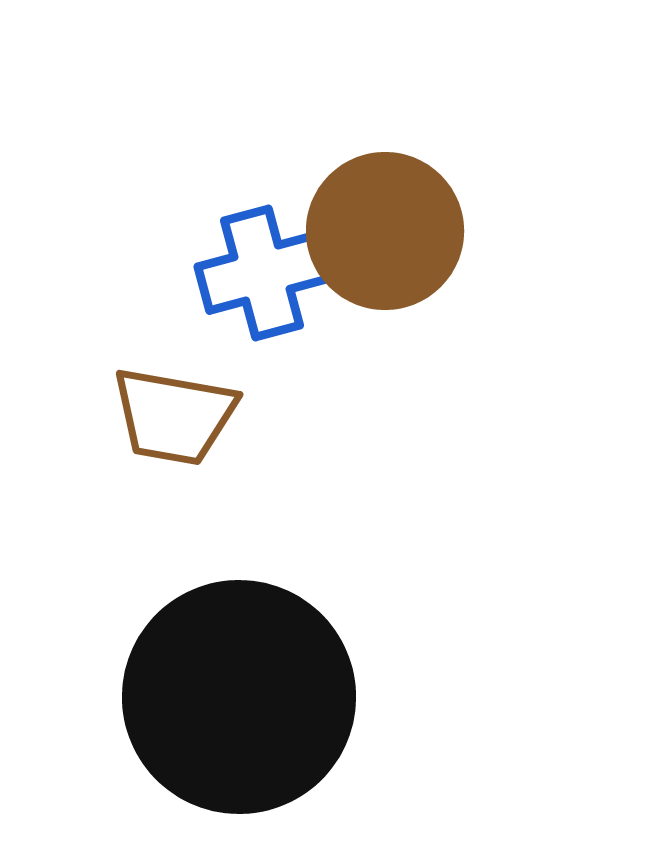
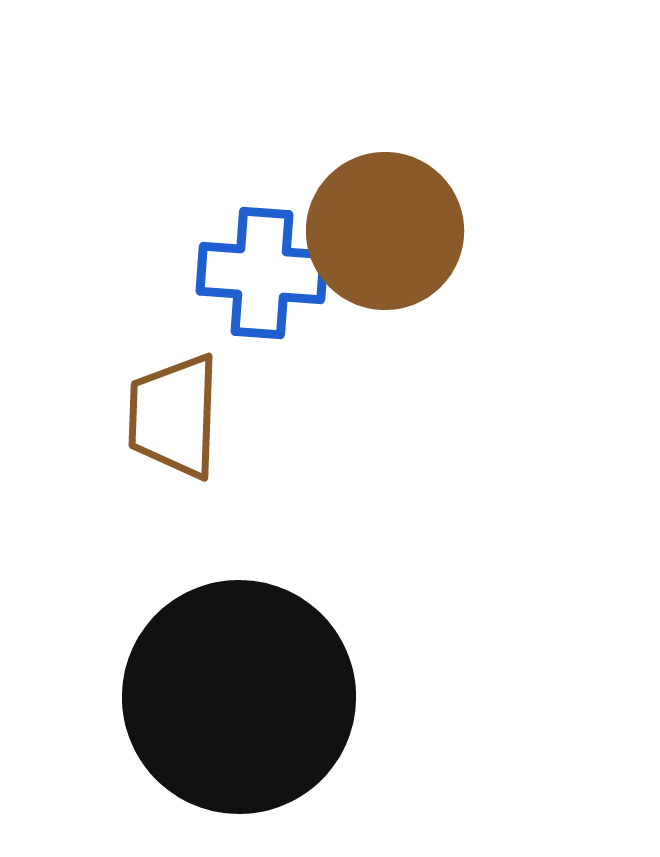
blue cross: rotated 19 degrees clockwise
brown trapezoid: rotated 82 degrees clockwise
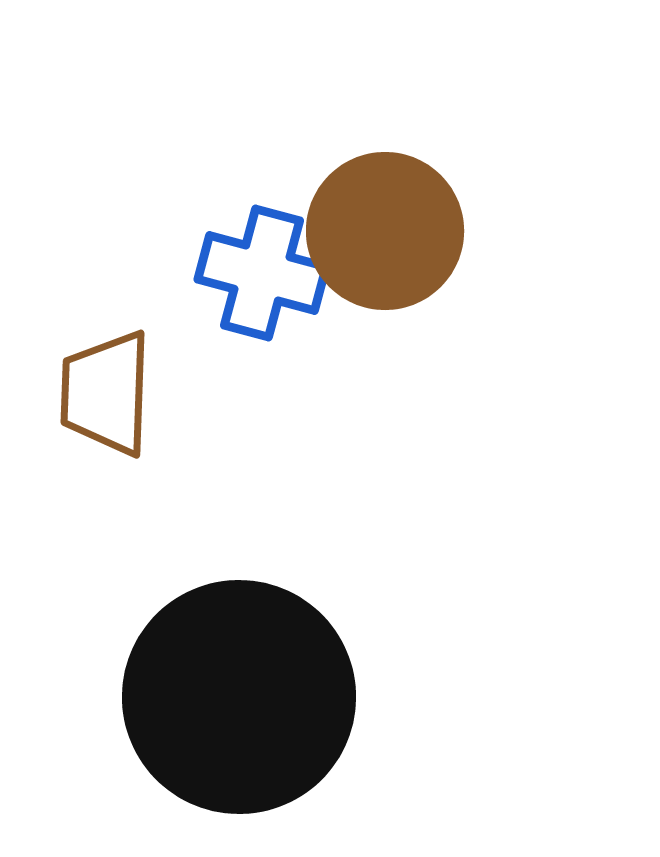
blue cross: rotated 11 degrees clockwise
brown trapezoid: moved 68 px left, 23 px up
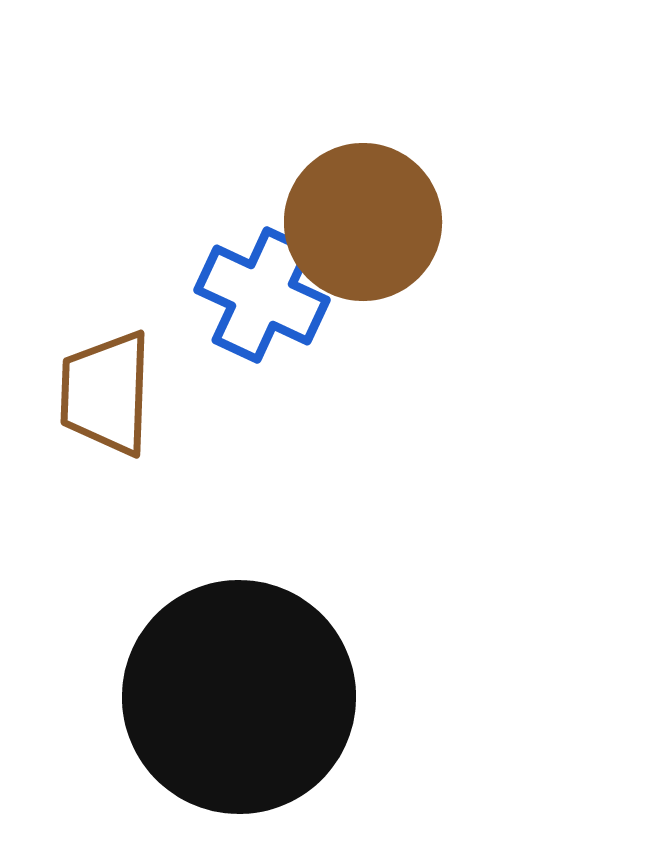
brown circle: moved 22 px left, 9 px up
blue cross: moved 22 px down; rotated 10 degrees clockwise
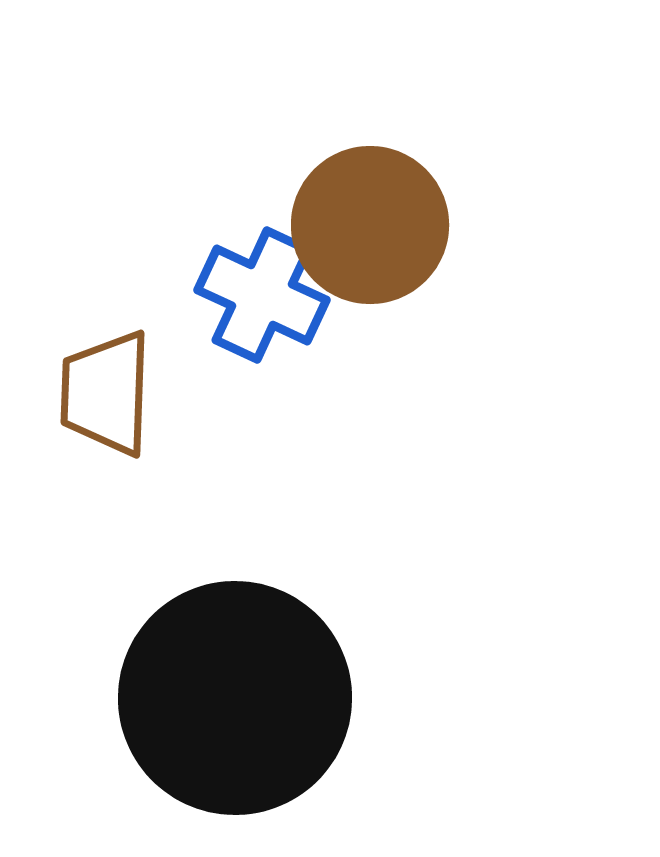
brown circle: moved 7 px right, 3 px down
black circle: moved 4 px left, 1 px down
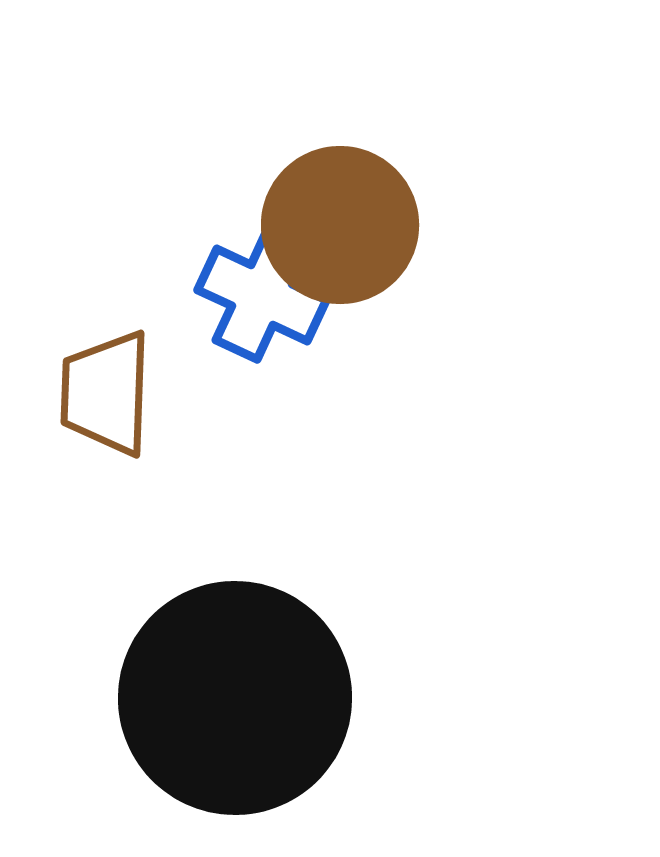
brown circle: moved 30 px left
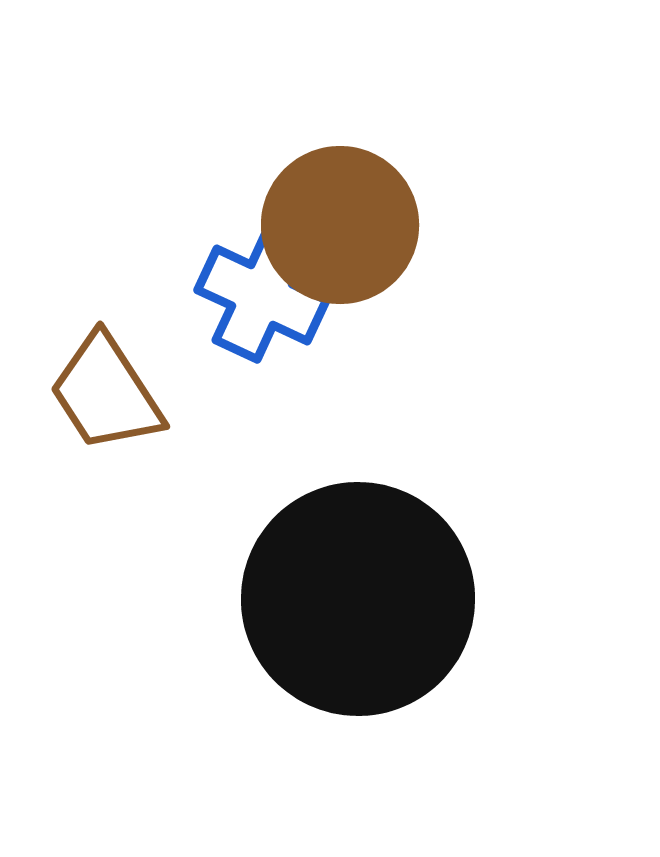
brown trapezoid: rotated 35 degrees counterclockwise
black circle: moved 123 px right, 99 px up
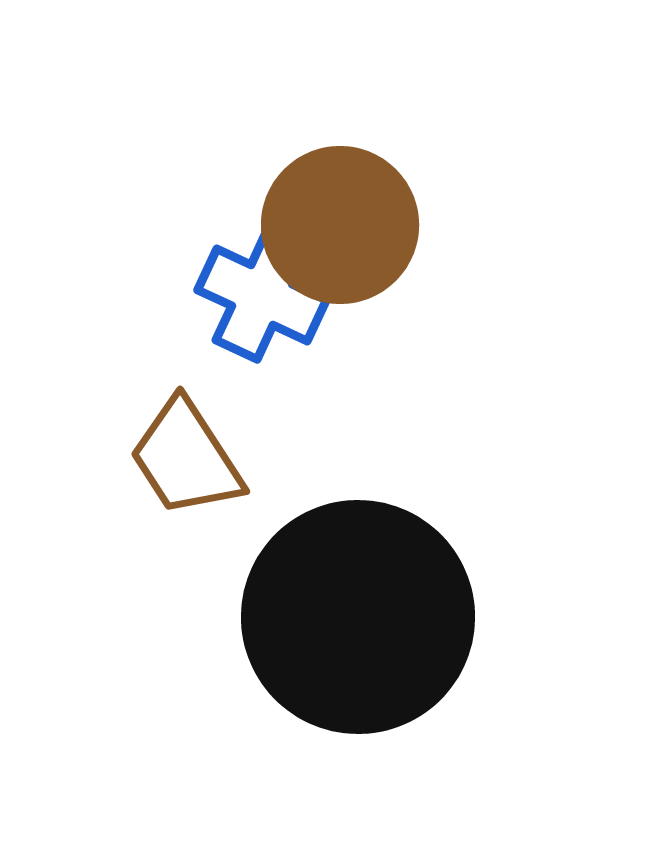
brown trapezoid: moved 80 px right, 65 px down
black circle: moved 18 px down
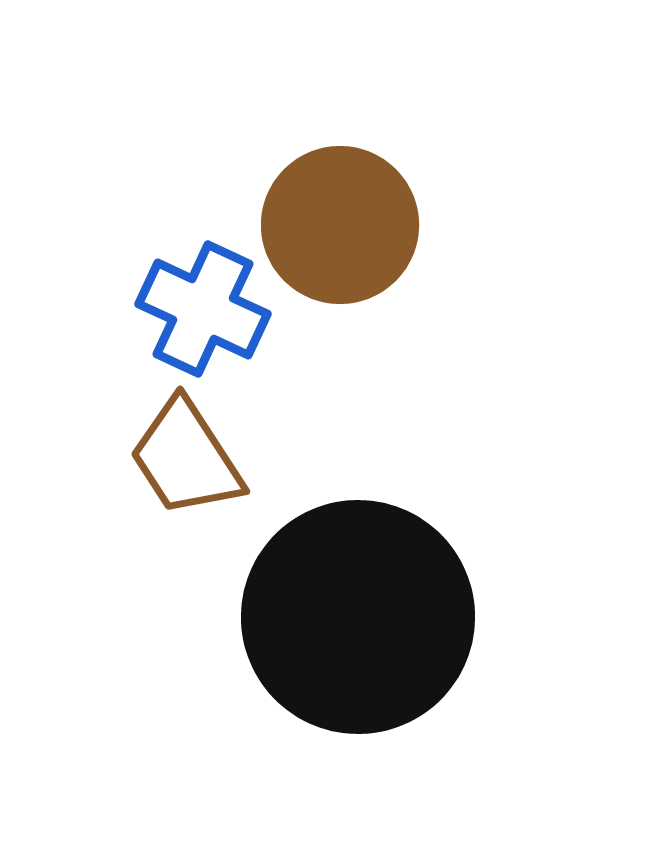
blue cross: moved 59 px left, 14 px down
